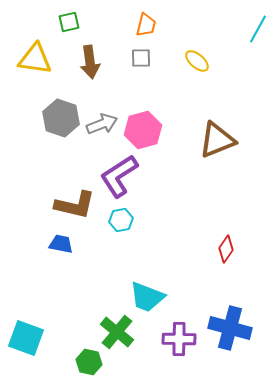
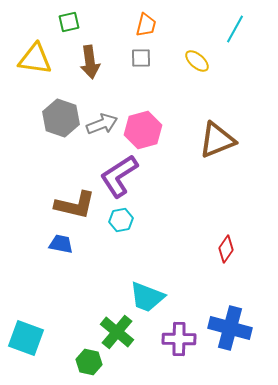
cyan line: moved 23 px left
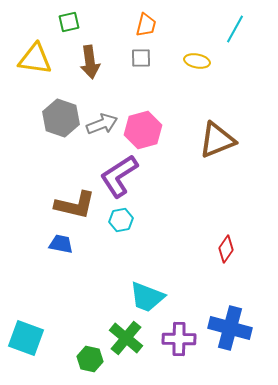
yellow ellipse: rotated 30 degrees counterclockwise
green cross: moved 9 px right, 6 px down
green hexagon: moved 1 px right, 3 px up
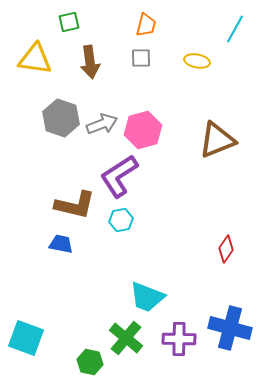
green hexagon: moved 3 px down
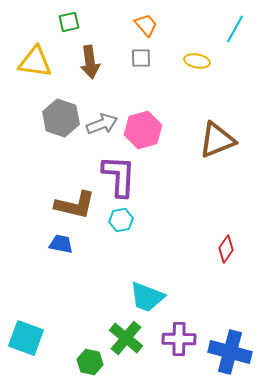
orange trapezoid: rotated 55 degrees counterclockwise
yellow triangle: moved 3 px down
purple L-shape: rotated 126 degrees clockwise
blue cross: moved 24 px down
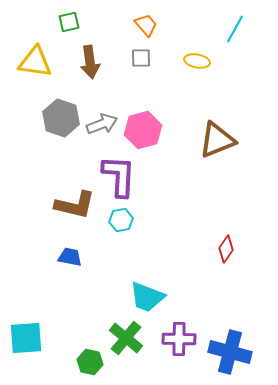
blue trapezoid: moved 9 px right, 13 px down
cyan square: rotated 24 degrees counterclockwise
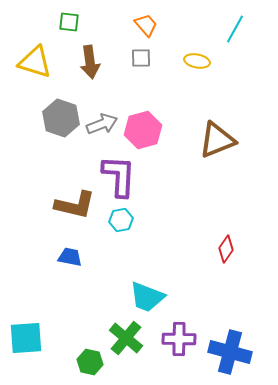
green square: rotated 20 degrees clockwise
yellow triangle: rotated 9 degrees clockwise
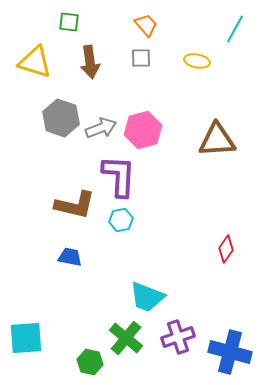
gray arrow: moved 1 px left, 4 px down
brown triangle: rotated 18 degrees clockwise
purple cross: moved 1 px left, 2 px up; rotated 20 degrees counterclockwise
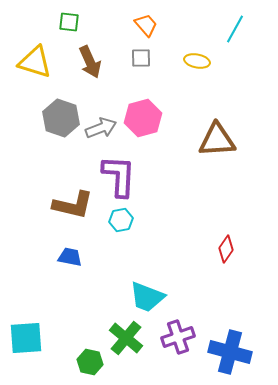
brown arrow: rotated 16 degrees counterclockwise
pink hexagon: moved 12 px up
brown L-shape: moved 2 px left
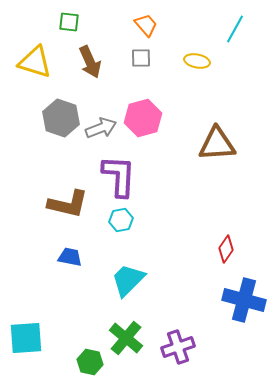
brown triangle: moved 4 px down
brown L-shape: moved 5 px left, 1 px up
cyan trapezoid: moved 19 px left, 17 px up; rotated 114 degrees clockwise
purple cross: moved 10 px down
blue cross: moved 14 px right, 52 px up
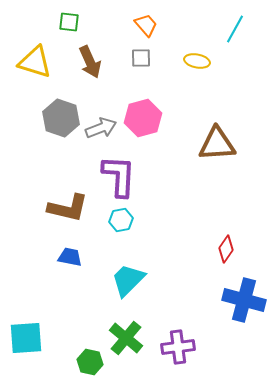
brown L-shape: moved 4 px down
purple cross: rotated 12 degrees clockwise
